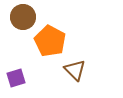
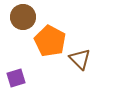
brown triangle: moved 5 px right, 11 px up
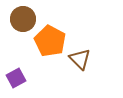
brown circle: moved 2 px down
purple square: rotated 12 degrees counterclockwise
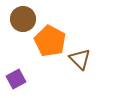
purple square: moved 1 px down
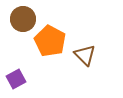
brown triangle: moved 5 px right, 4 px up
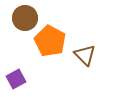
brown circle: moved 2 px right, 1 px up
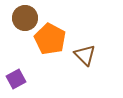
orange pentagon: moved 2 px up
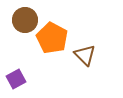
brown circle: moved 2 px down
orange pentagon: moved 2 px right, 1 px up
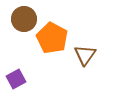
brown circle: moved 1 px left, 1 px up
brown triangle: rotated 20 degrees clockwise
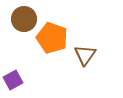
orange pentagon: rotated 8 degrees counterclockwise
purple square: moved 3 px left, 1 px down
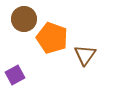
purple square: moved 2 px right, 5 px up
